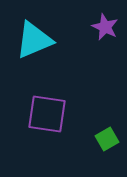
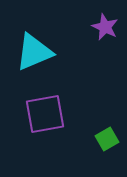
cyan triangle: moved 12 px down
purple square: moved 2 px left; rotated 18 degrees counterclockwise
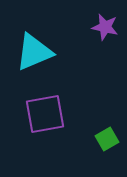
purple star: rotated 12 degrees counterclockwise
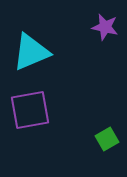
cyan triangle: moved 3 px left
purple square: moved 15 px left, 4 px up
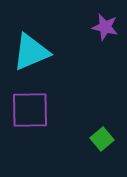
purple square: rotated 9 degrees clockwise
green square: moved 5 px left; rotated 10 degrees counterclockwise
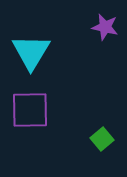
cyan triangle: rotated 36 degrees counterclockwise
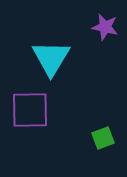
cyan triangle: moved 20 px right, 6 px down
green square: moved 1 px right, 1 px up; rotated 20 degrees clockwise
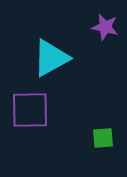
cyan triangle: rotated 30 degrees clockwise
green square: rotated 15 degrees clockwise
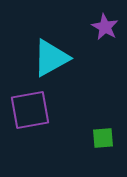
purple star: rotated 16 degrees clockwise
purple square: rotated 9 degrees counterclockwise
